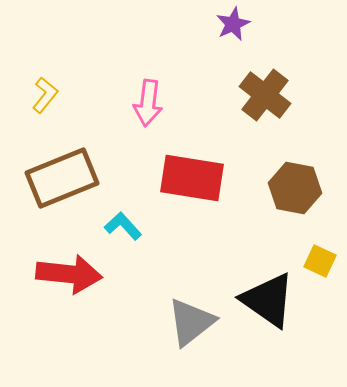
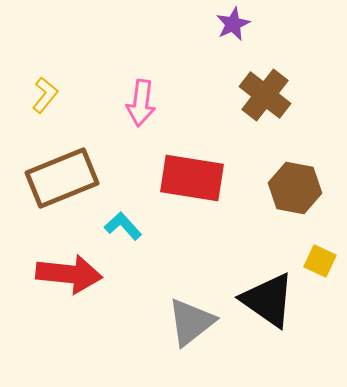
pink arrow: moved 7 px left
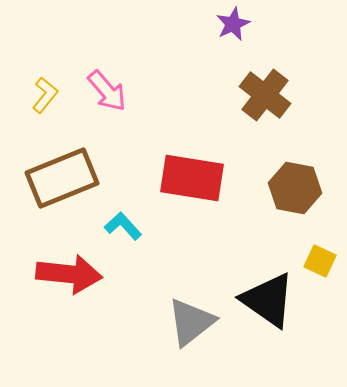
pink arrow: moved 34 px left, 12 px up; rotated 48 degrees counterclockwise
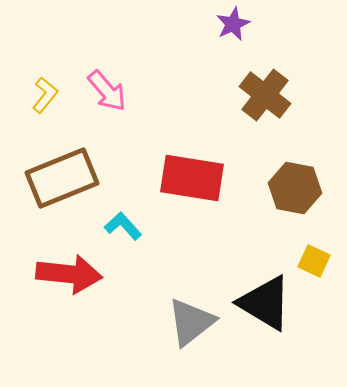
yellow square: moved 6 px left
black triangle: moved 3 px left, 3 px down; rotated 4 degrees counterclockwise
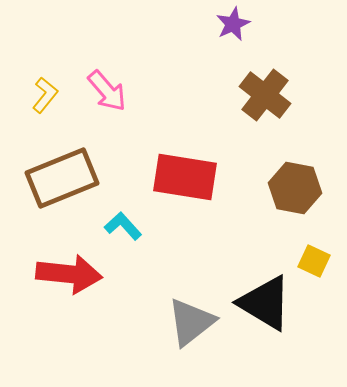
red rectangle: moved 7 px left, 1 px up
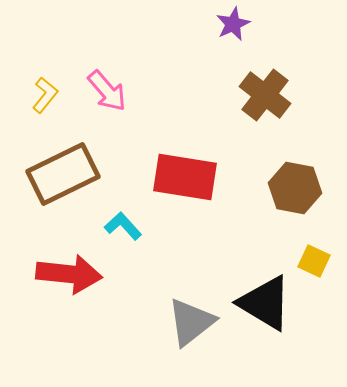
brown rectangle: moved 1 px right, 4 px up; rotated 4 degrees counterclockwise
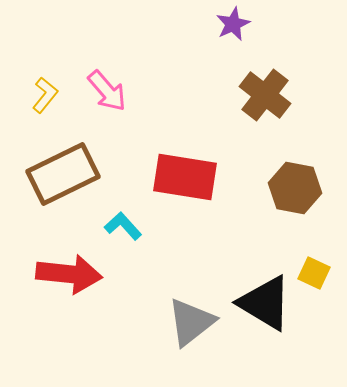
yellow square: moved 12 px down
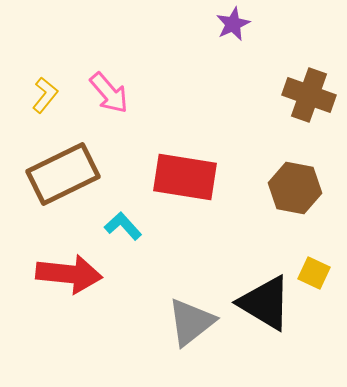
pink arrow: moved 2 px right, 2 px down
brown cross: moved 44 px right; rotated 18 degrees counterclockwise
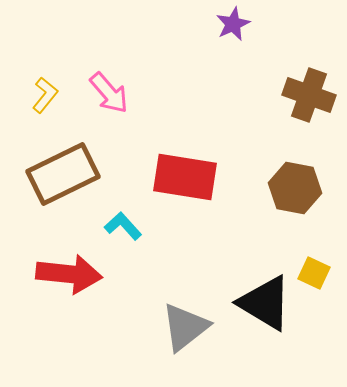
gray triangle: moved 6 px left, 5 px down
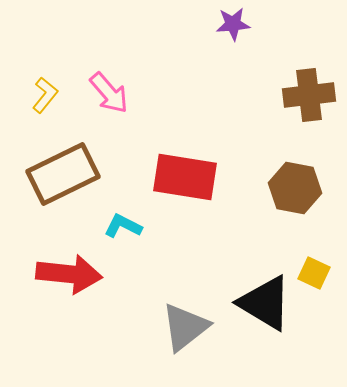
purple star: rotated 20 degrees clockwise
brown cross: rotated 27 degrees counterclockwise
cyan L-shape: rotated 21 degrees counterclockwise
